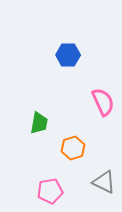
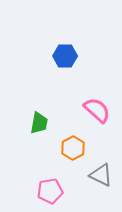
blue hexagon: moved 3 px left, 1 px down
pink semicircle: moved 6 px left, 8 px down; rotated 24 degrees counterclockwise
orange hexagon: rotated 10 degrees counterclockwise
gray triangle: moved 3 px left, 7 px up
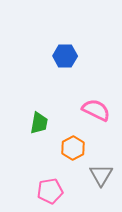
pink semicircle: moved 1 px left; rotated 16 degrees counterclockwise
gray triangle: rotated 35 degrees clockwise
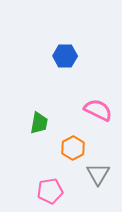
pink semicircle: moved 2 px right
gray triangle: moved 3 px left, 1 px up
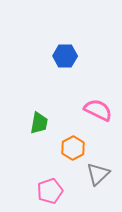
gray triangle: rotated 15 degrees clockwise
pink pentagon: rotated 10 degrees counterclockwise
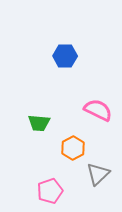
green trapezoid: rotated 85 degrees clockwise
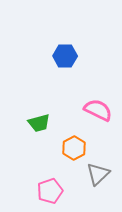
green trapezoid: rotated 20 degrees counterclockwise
orange hexagon: moved 1 px right
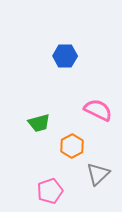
orange hexagon: moved 2 px left, 2 px up
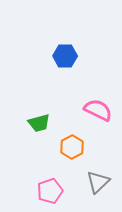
orange hexagon: moved 1 px down
gray triangle: moved 8 px down
